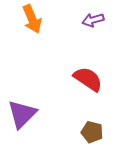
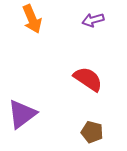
purple triangle: rotated 8 degrees clockwise
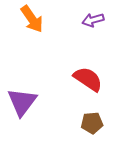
orange arrow: rotated 12 degrees counterclockwise
purple triangle: moved 12 px up; rotated 16 degrees counterclockwise
brown pentagon: moved 9 px up; rotated 20 degrees counterclockwise
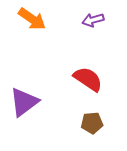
orange arrow: rotated 20 degrees counterclockwise
purple triangle: moved 2 px right; rotated 16 degrees clockwise
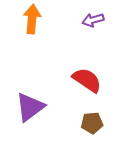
orange arrow: rotated 120 degrees counterclockwise
red semicircle: moved 1 px left, 1 px down
purple triangle: moved 6 px right, 5 px down
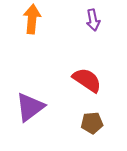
purple arrow: rotated 85 degrees counterclockwise
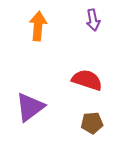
orange arrow: moved 6 px right, 7 px down
red semicircle: rotated 16 degrees counterclockwise
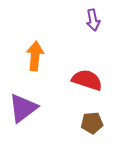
orange arrow: moved 3 px left, 30 px down
purple triangle: moved 7 px left, 1 px down
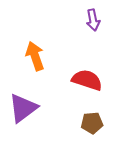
orange arrow: rotated 24 degrees counterclockwise
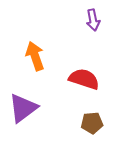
red semicircle: moved 3 px left, 1 px up
